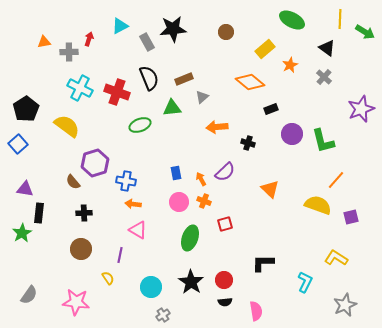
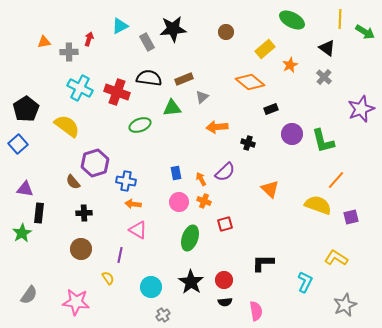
black semicircle at (149, 78): rotated 60 degrees counterclockwise
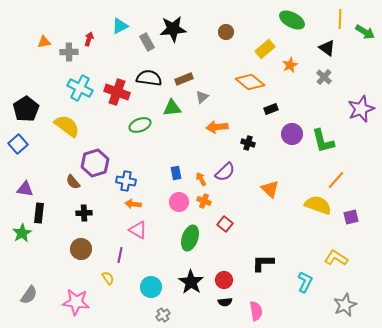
red square at (225, 224): rotated 35 degrees counterclockwise
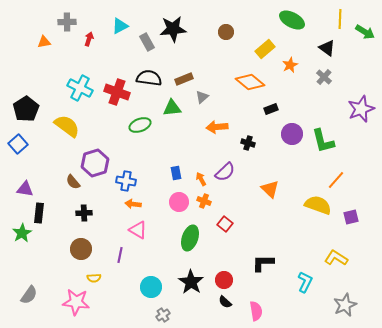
gray cross at (69, 52): moved 2 px left, 30 px up
yellow semicircle at (108, 278): moved 14 px left; rotated 120 degrees clockwise
black semicircle at (225, 302): rotated 48 degrees clockwise
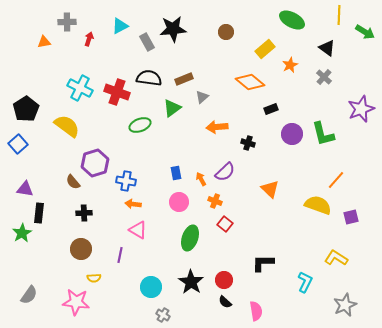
yellow line at (340, 19): moved 1 px left, 4 px up
green triangle at (172, 108): rotated 30 degrees counterclockwise
green L-shape at (323, 141): moved 7 px up
orange cross at (204, 201): moved 11 px right
gray cross at (163, 315): rotated 24 degrees counterclockwise
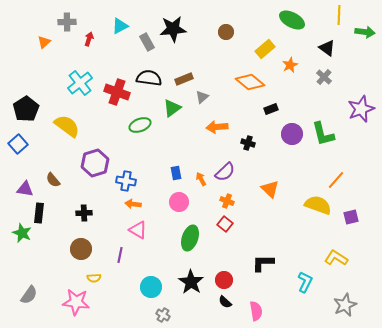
green arrow at (365, 32): rotated 24 degrees counterclockwise
orange triangle at (44, 42): rotated 32 degrees counterclockwise
cyan cross at (80, 88): moved 5 px up; rotated 25 degrees clockwise
brown semicircle at (73, 182): moved 20 px left, 2 px up
orange cross at (215, 201): moved 12 px right
green star at (22, 233): rotated 18 degrees counterclockwise
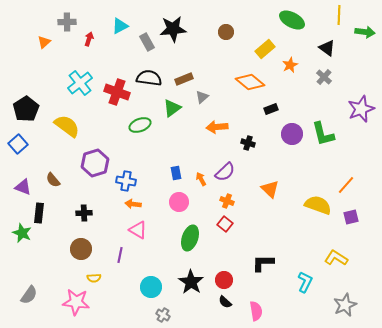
orange line at (336, 180): moved 10 px right, 5 px down
purple triangle at (25, 189): moved 2 px left, 2 px up; rotated 12 degrees clockwise
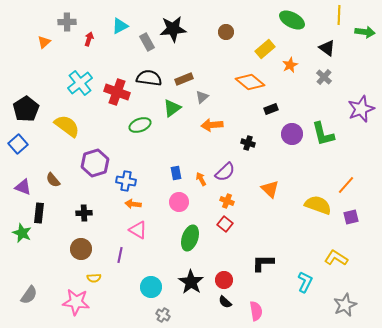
orange arrow at (217, 127): moved 5 px left, 2 px up
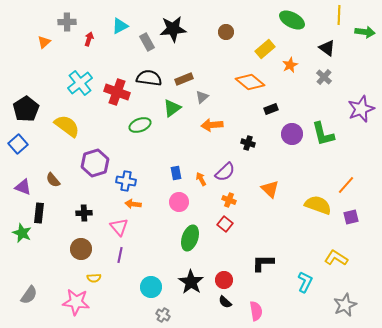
orange cross at (227, 201): moved 2 px right, 1 px up
pink triangle at (138, 230): moved 19 px left, 3 px up; rotated 18 degrees clockwise
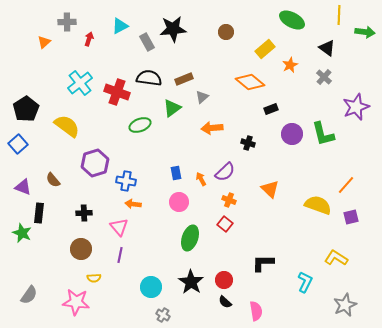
purple star at (361, 109): moved 5 px left, 2 px up
orange arrow at (212, 125): moved 3 px down
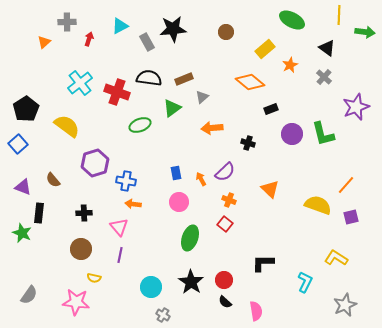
yellow semicircle at (94, 278): rotated 16 degrees clockwise
